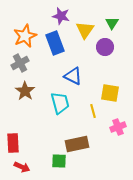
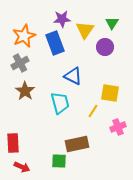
purple star: moved 1 px right, 3 px down; rotated 18 degrees counterclockwise
orange star: moved 1 px left
yellow line: rotated 48 degrees clockwise
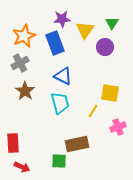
blue triangle: moved 10 px left
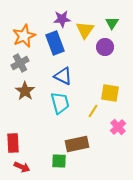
pink cross: rotated 21 degrees counterclockwise
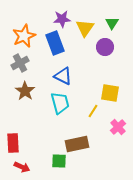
yellow triangle: moved 2 px up
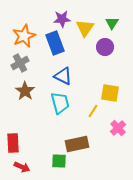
pink cross: moved 1 px down
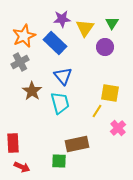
blue rectangle: rotated 25 degrees counterclockwise
gray cross: moved 1 px up
blue triangle: rotated 24 degrees clockwise
brown star: moved 7 px right
yellow line: moved 4 px right
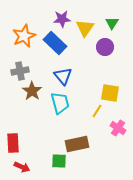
gray cross: moved 9 px down; rotated 18 degrees clockwise
pink cross: rotated 14 degrees counterclockwise
